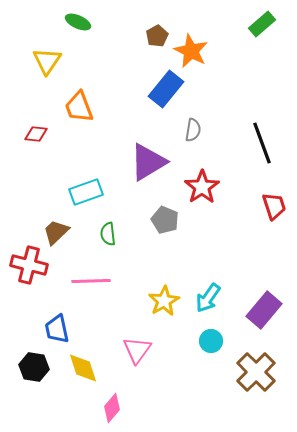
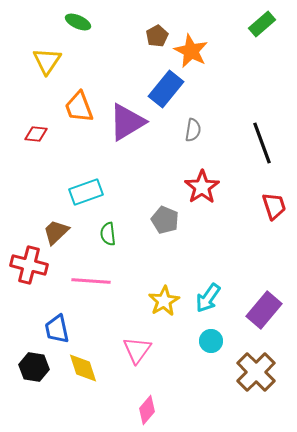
purple triangle: moved 21 px left, 40 px up
pink line: rotated 6 degrees clockwise
pink diamond: moved 35 px right, 2 px down
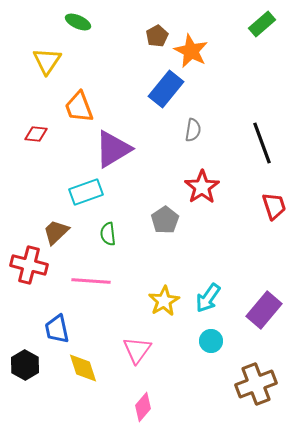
purple triangle: moved 14 px left, 27 px down
gray pentagon: rotated 16 degrees clockwise
black hexagon: moved 9 px left, 2 px up; rotated 20 degrees clockwise
brown cross: moved 12 px down; rotated 24 degrees clockwise
pink diamond: moved 4 px left, 3 px up
